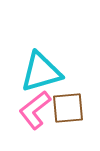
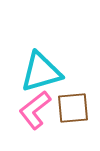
brown square: moved 5 px right
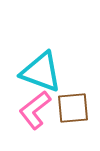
cyan triangle: rotated 36 degrees clockwise
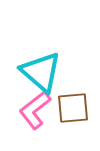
cyan triangle: rotated 21 degrees clockwise
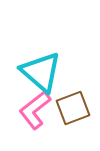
brown square: rotated 16 degrees counterclockwise
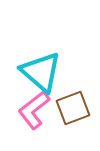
pink L-shape: moved 1 px left
